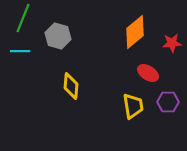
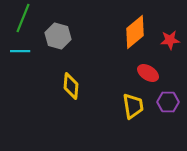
red star: moved 2 px left, 3 px up
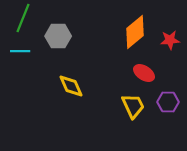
gray hexagon: rotated 15 degrees counterclockwise
red ellipse: moved 4 px left
yellow diamond: rotated 28 degrees counterclockwise
yellow trapezoid: rotated 16 degrees counterclockwise
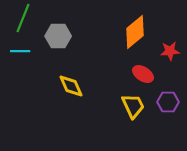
red star: moved 11 px down
red ellipse: moved 1 px left, 1 px down
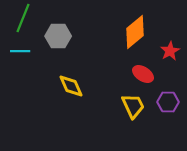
red star: rotated 24 degrees counterclockwise
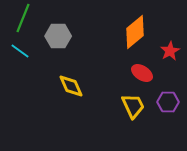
cyan line: rotated 36 degrees clockwise
red ellipse: moved 1 px left, 1 px up
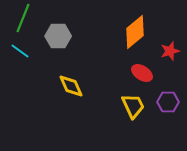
red star: rotated 12 degrees clockwise
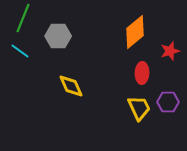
red ellipse: rotated 60 degrees clockwise
yellow trapezoid: moved 6 px right, 2 px down
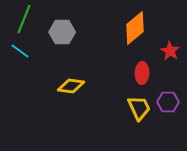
green line: moved 1 px right, 1 px down
orange diamond: moved 4 px up
gray hexagon: moved 4 px right, 4 px up
red star: rotated 24 degrees counterclockwise
yellow diamond: rotated 60 degrees counterclockwise
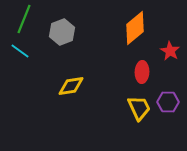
gray hexagon: rotated 20 degrees counterclockwise
red ellipse: moved 1 px up
yellow diamond: rotated 16 degrees counterclockwise
